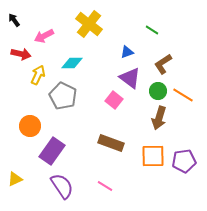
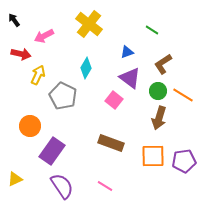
cyan diamond: moved 14 px right, 5 px down; rotated 60 degrees counterclockwise
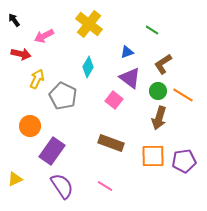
cyan diamond: moved 2 px right, 1 px up
yellow arrow: moved 1 px left, 4 px down
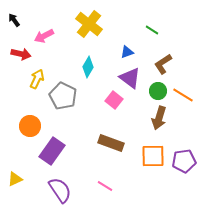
purple semicircle: moved 2 px left, 4 px down
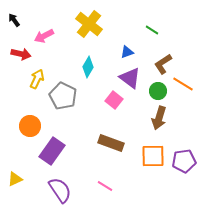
orange line: moved 11 px up
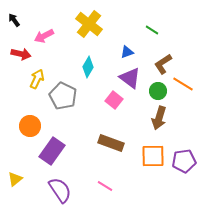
yellow triangle: rotated 14 degrees counterclockwise
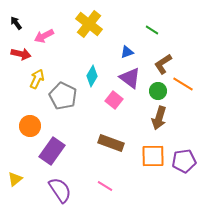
black arrow: moved 2 px right, 3 px down
cyan diamond: moved 4 px right, 9 px down
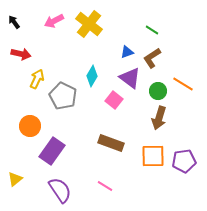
black arrow: moved 2 px left, 1 px up
pink arrow: moved 10 px right, 15 px up
brown L-shape: moved 11 px left, 6 px up
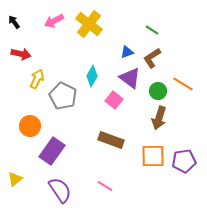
brown rectangle: moved 3 px up
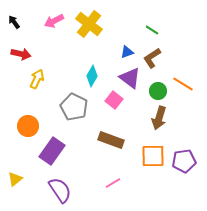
gray pentagon: moved 11 px right, 11 px down
orange circle: moved 2 px left
pink line: moved 8 px right, 3 px up; rotated 63 degrees counterclockwise
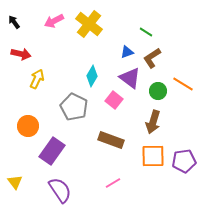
green line: moved 6 px left, 2 px down
brown arrow: moved 6 px left, 4 px down
yellow triangle: moved 3 px down; rotated 28 degrees counterclockwise
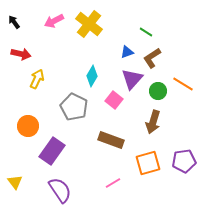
purple triangle: moved 2 px right, 1 px down; rotated 35 degrees clockwise
orange square: moved 5 px left, 7 px down; rotated 15 degrees counterclockwise
